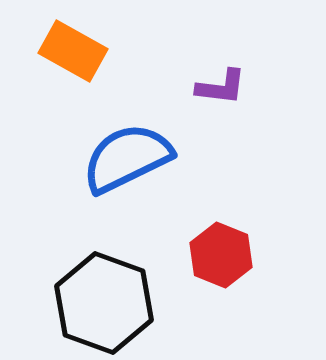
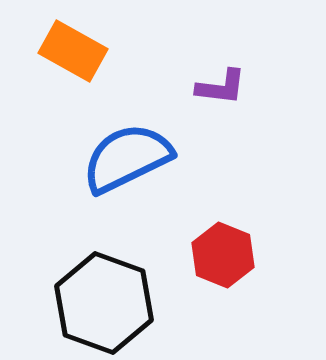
red hexagon: moved 2 px right
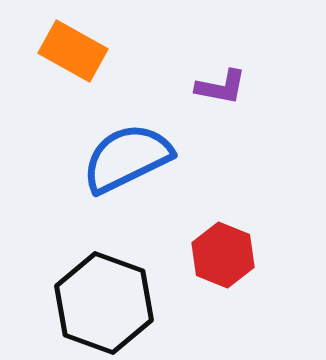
purple L-shape: rotated 4 degrees clockwise
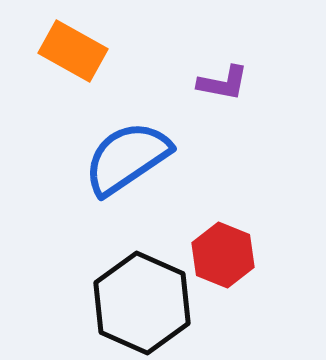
purple L-shape: moved 2 px right, 4 px up
blue semicircle: rotated 8 degrees counterclockwise
black hexagon: moved 38 px right; rotated 4 degrees clockwise
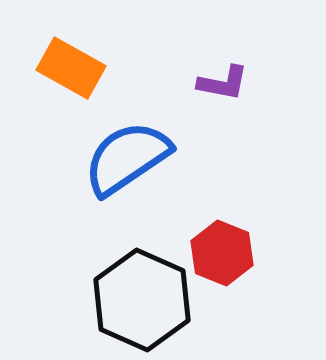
orange rectangle: moved 2 px left, 17 px down
red hexagon: moved 1 px left, 2 px up
black hexagon: moved 3 px up
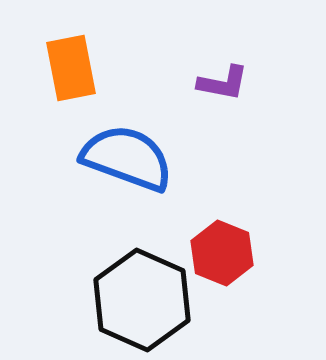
orange rectangle: rotated 50 degrees clockwise
blue semicircle: rotated 54 degrees clockwise
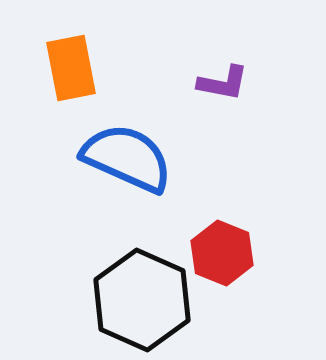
blue semicircle: rotated 4 degrees clockwise
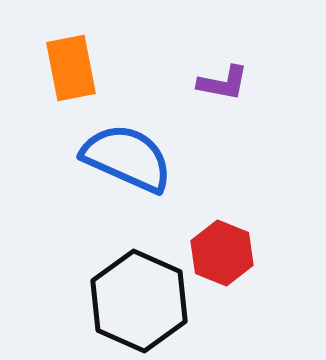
black hexagon: moved 3 px left, 1 px down
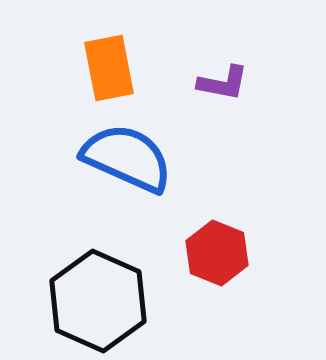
orange rectangle: moved 38 px right
red hexagon: moved 5 px left
black hexagon: moved 41 px left
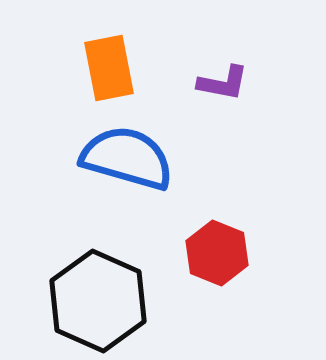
blue semicircle: rotated 8 degrees counterclockwise
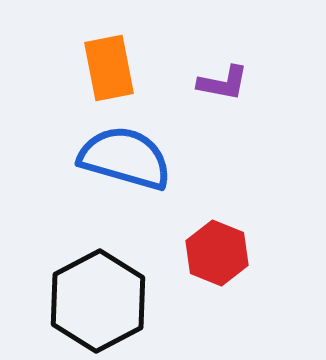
blue semicircle: moved 2 px left
black hexagon: rotated 8 degrees clockwise
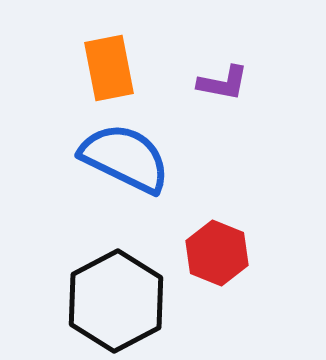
blue semicircle: rotated 10 degrees clockwise
black hexagon: moved 18 px right
